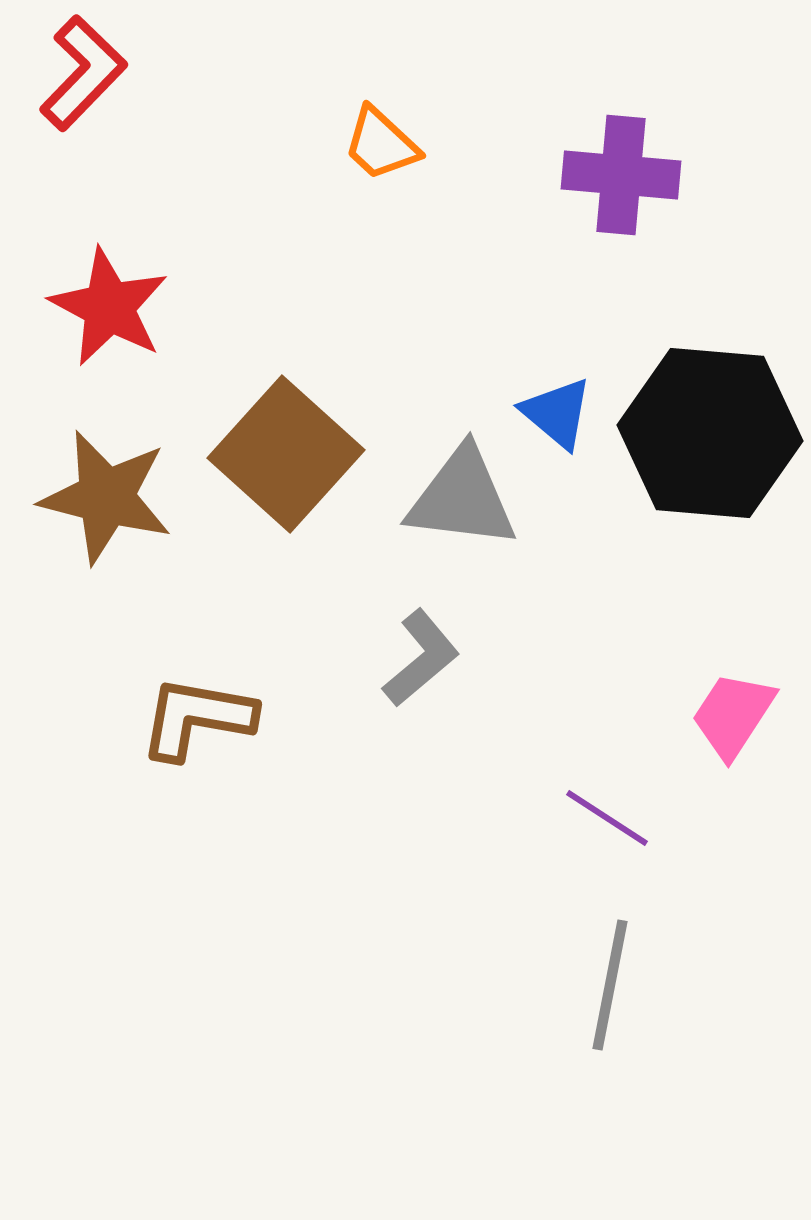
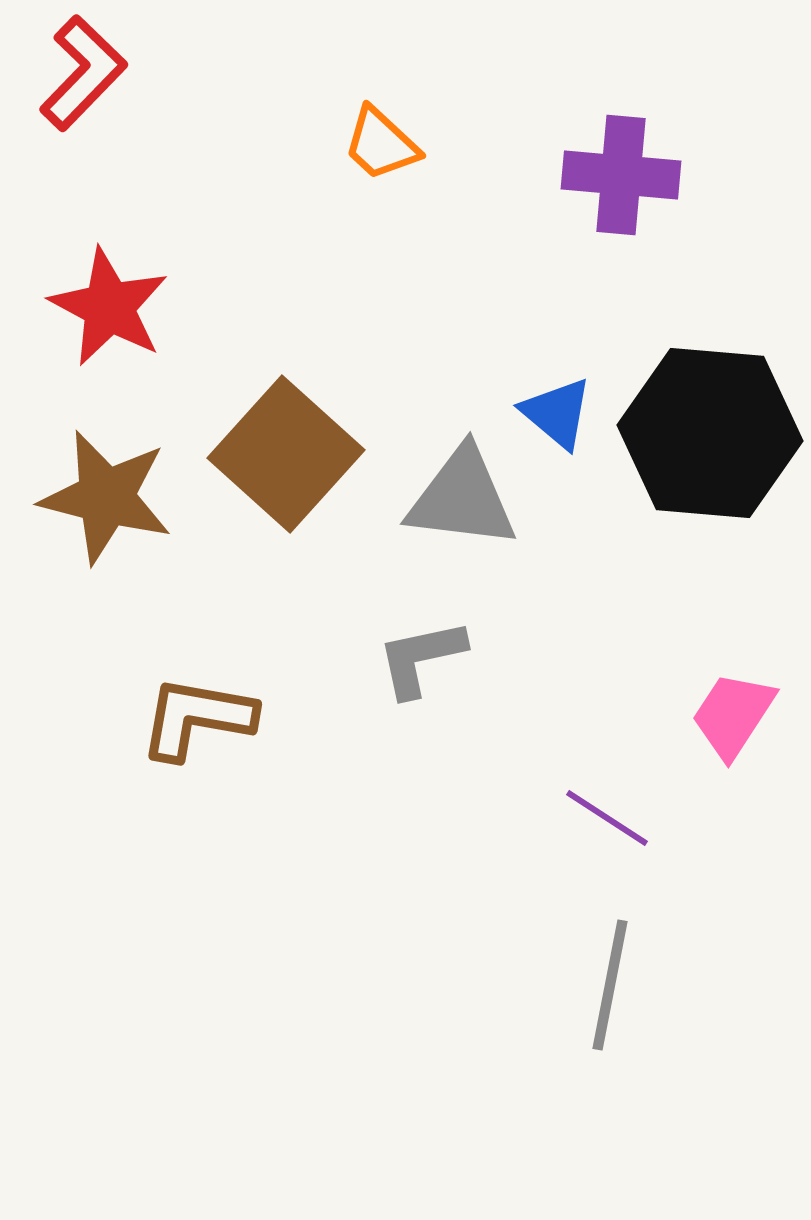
gray L-shape: rotated 152 degrees counterclockwise
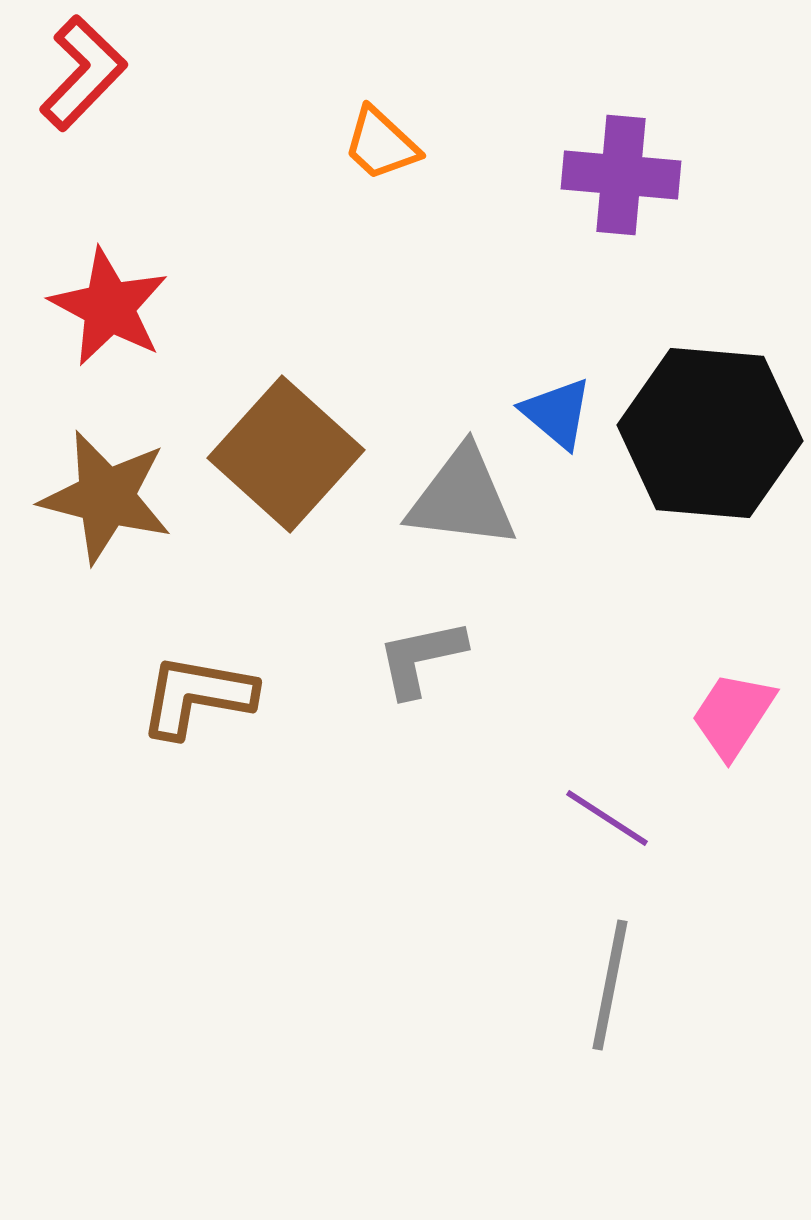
brown L-shape: moved 22 px up
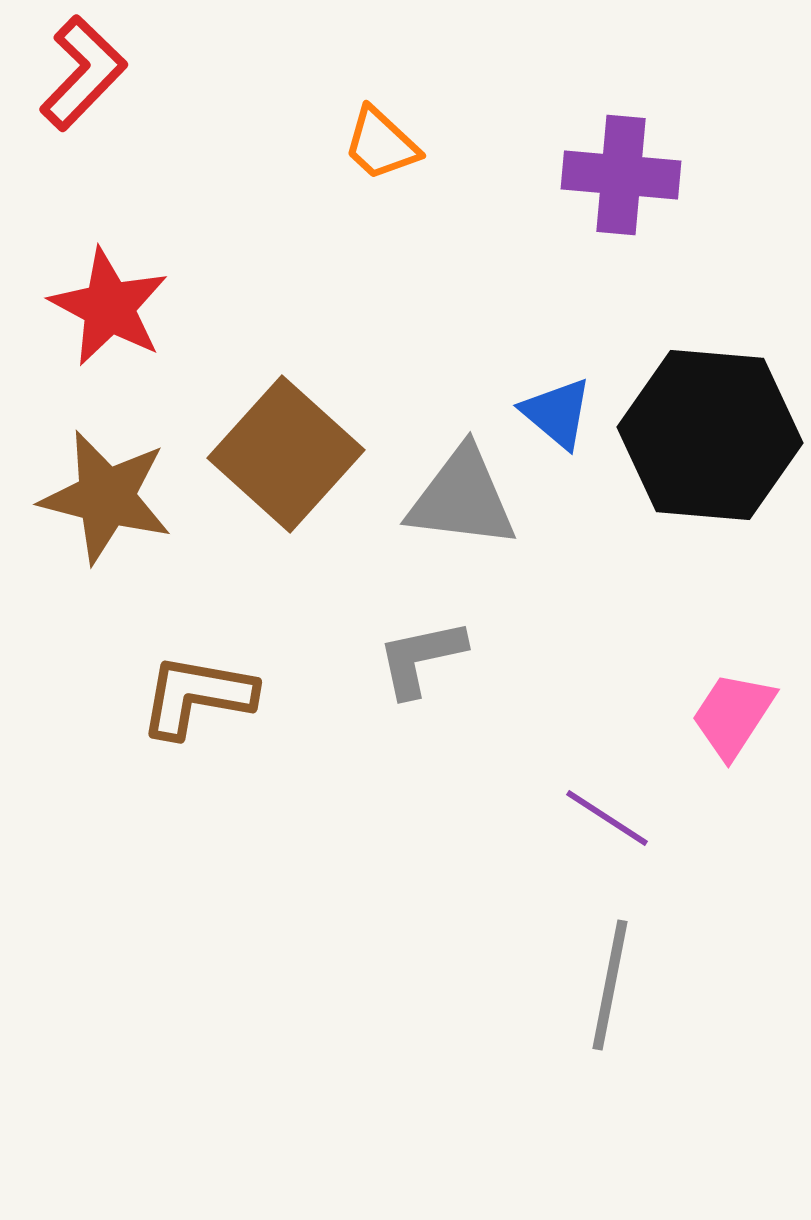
black hexagon: moved 2 px down
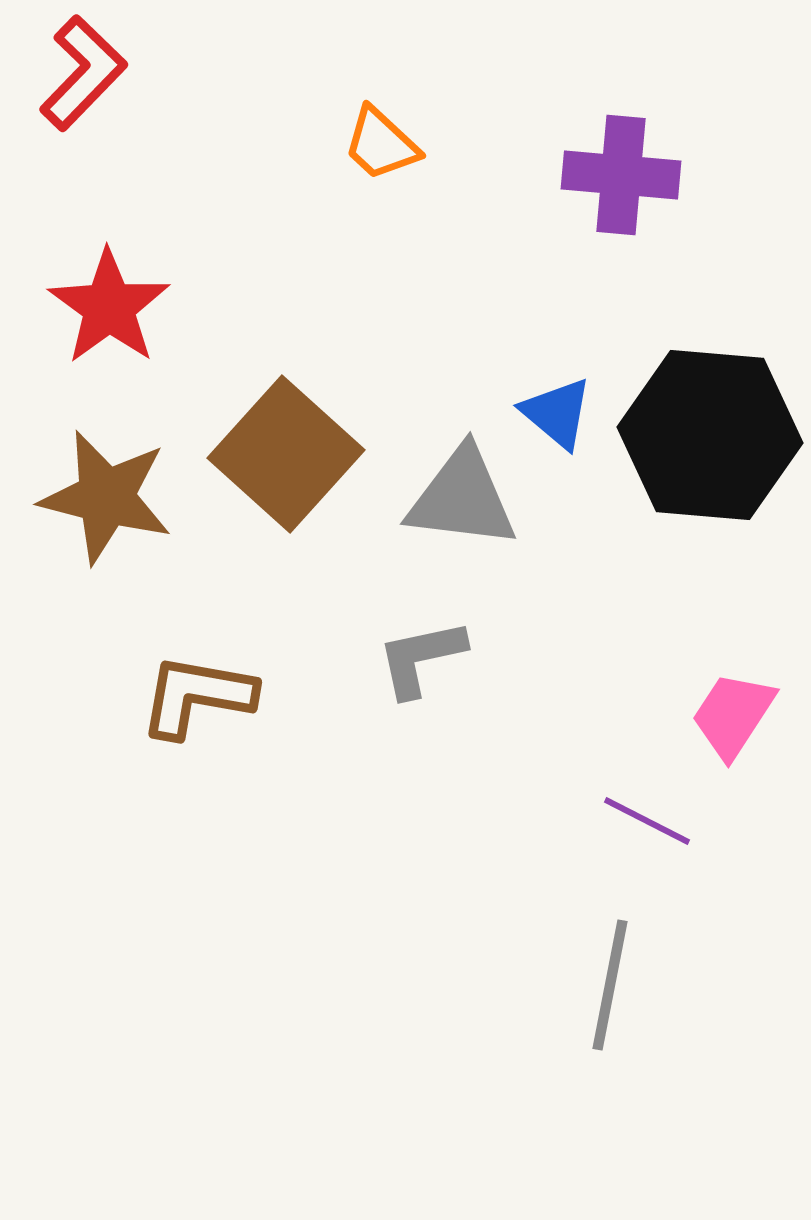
red star: rotated 8 degrees clockwise
purple line: moved 40 px right, 3 px down; rotated 6 degrees counterclockwise
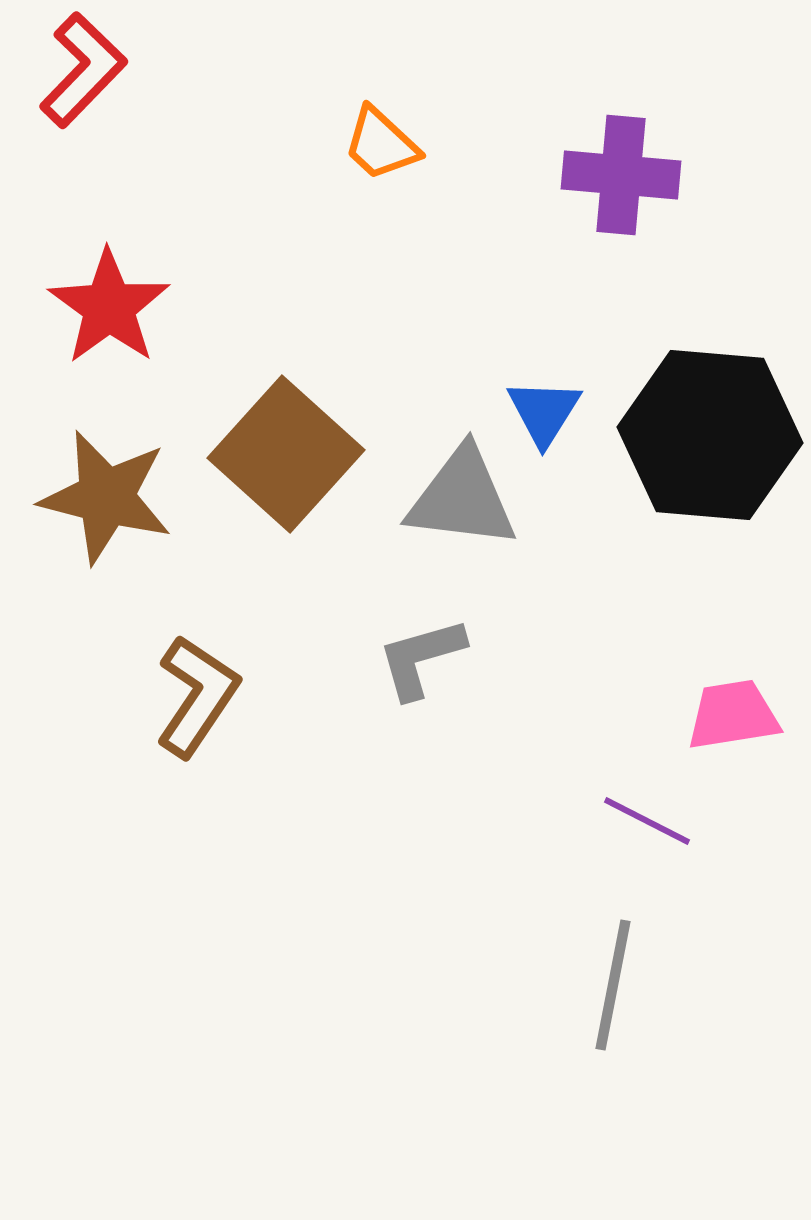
red L-shape: moved 3 px up
blue triangle: moved 13 px left, 1 px up; rotated 22 degrees clockwise
gray L-shape: rotated 4 degrees counterclockwise
brown L-shape: rotated 114 degrees clockwise
pink trapezoid: rotated 48 degrees clockwise
gray line: moved 3 px right
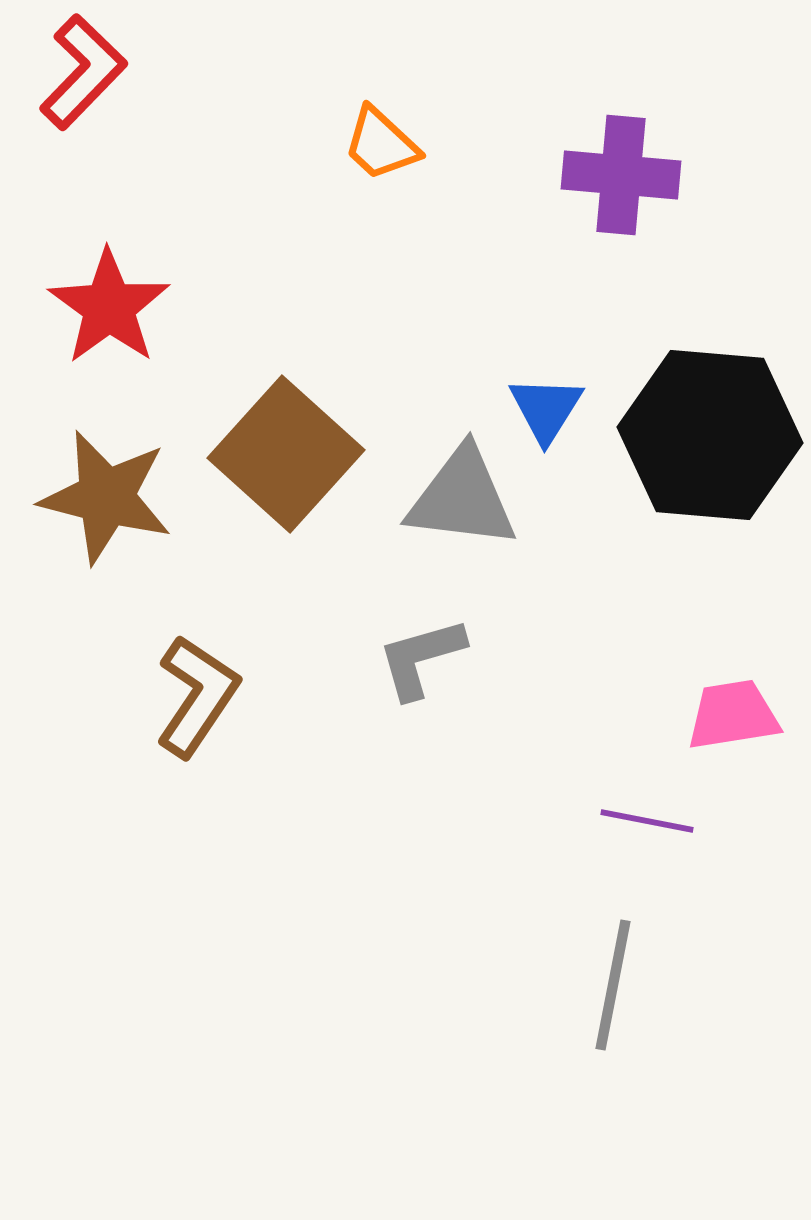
red L-shape: moved 2 px down
blue triangle: moved 2 px right, 3 px up
purple line: rotated 16 degrees counterclockwise
